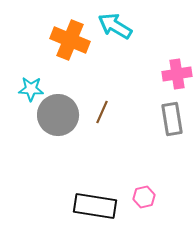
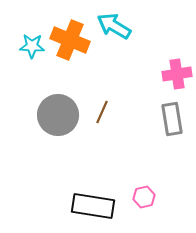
cyan arrow: moved 1 px left
cyan star: moved 1 px right, 43 px up
black rectangle: moved 2 px left
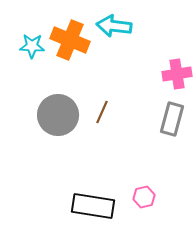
cyan arrow: rotated 24 degrees counterclockwise
gray rectangle: rotated 24 degrees clockwise
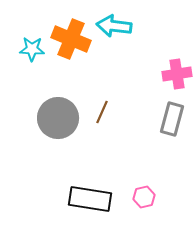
orange cross: moved 1 px right, 1 px up
cyan star: moved 3 px down
gray circle: moved 3 px down
black rectangle: moved 3 px left, 7 px up
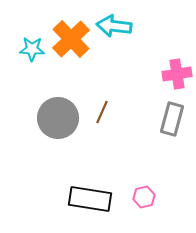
orange cross: rotated 24 degrees clockwise
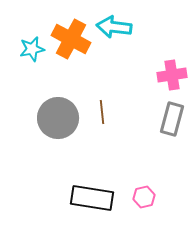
cyan arrow: moved 1 px down
orange cross: rotated 18 degrees counterclockwise
cyan star: rotated 15 degrees counterclockwise
pink cross: moved 5 px left, 1 px down
brown line: rotated 30 degrees counterclockwise
black rectangle: moved 2 px right, 1 px up
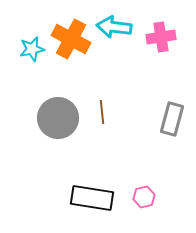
pink cross: moved 11 px left, 38 px up
